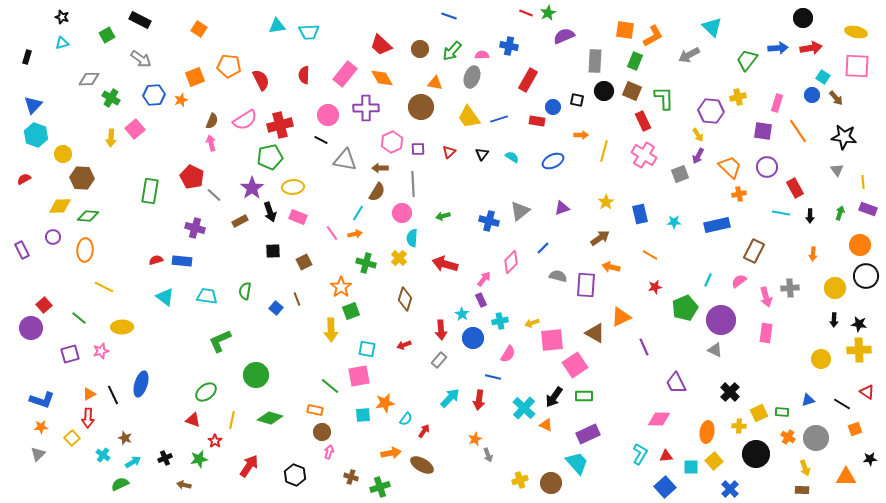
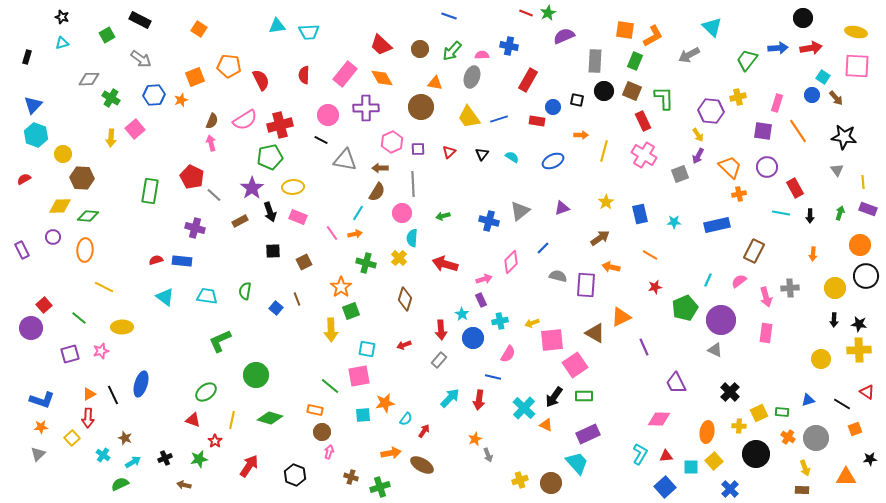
pink arrow at (484, 279): rotated 35 degrees clockwise
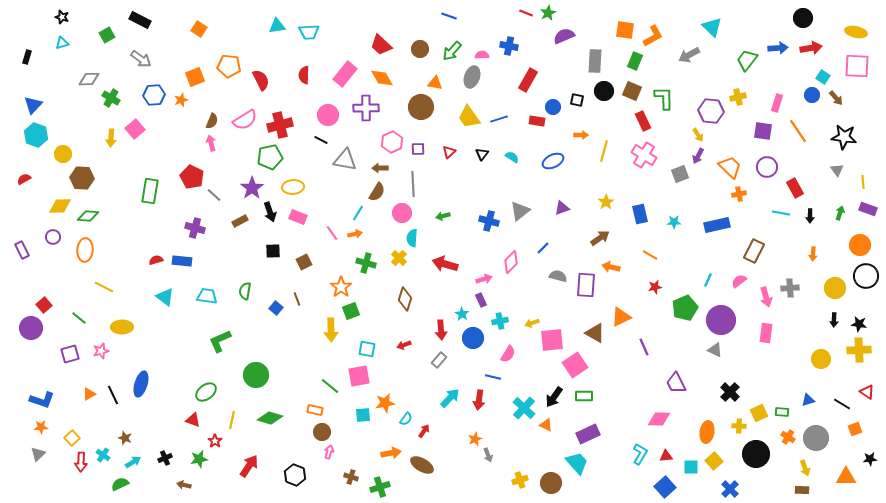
red arrow at (88, 418): moved 7 px left, 44 px down
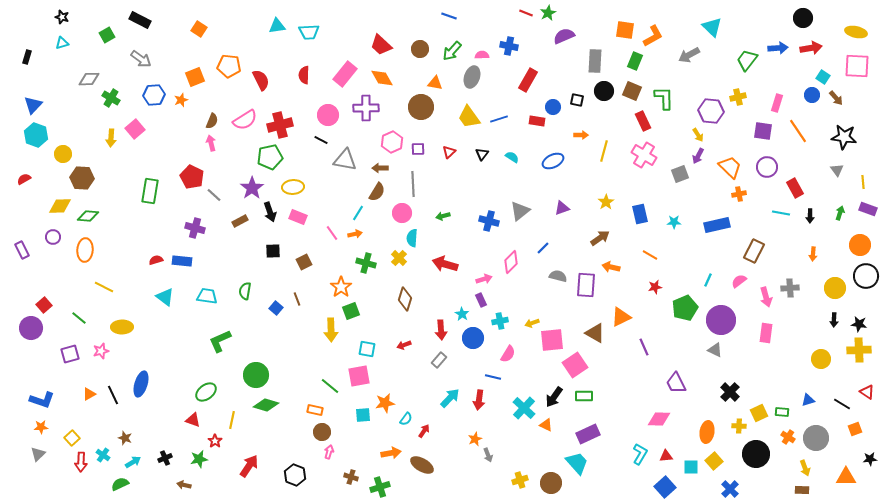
green diamond at (270, 418): moved 4 px left, 13 px up
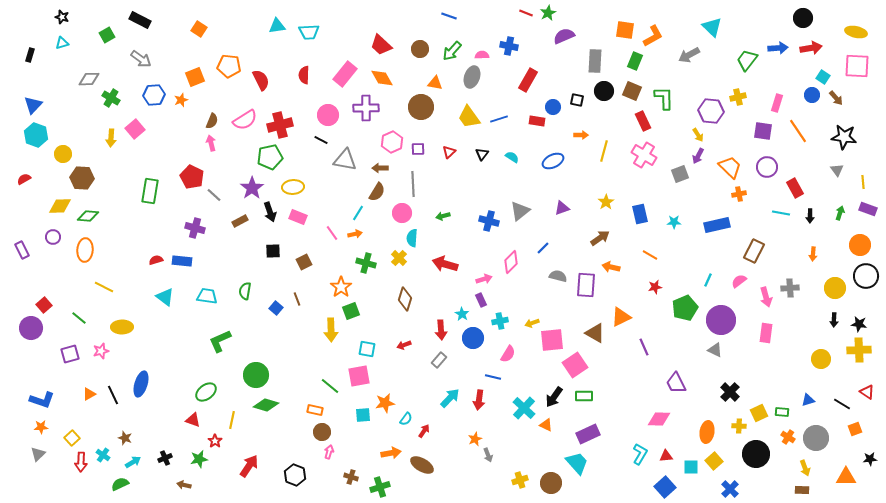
black rectangle at (27, 57): moved 3 px right, 2 px up
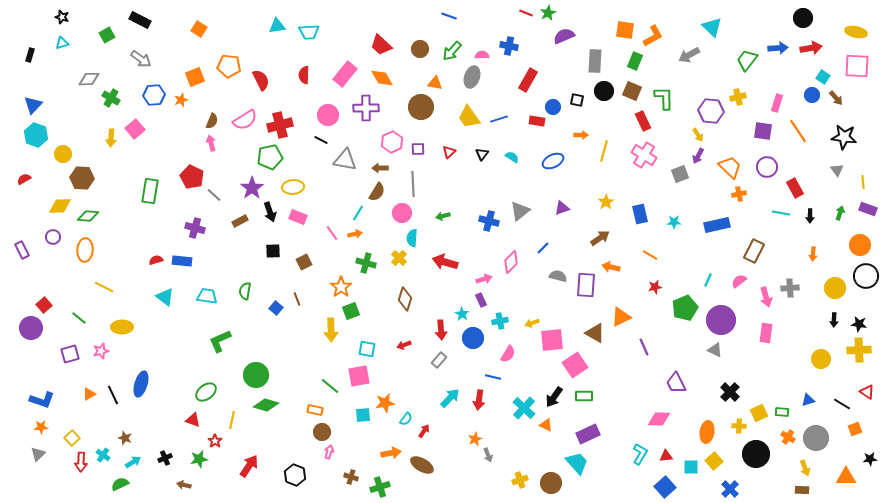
red arrow at (445, 264): moved 2 px up
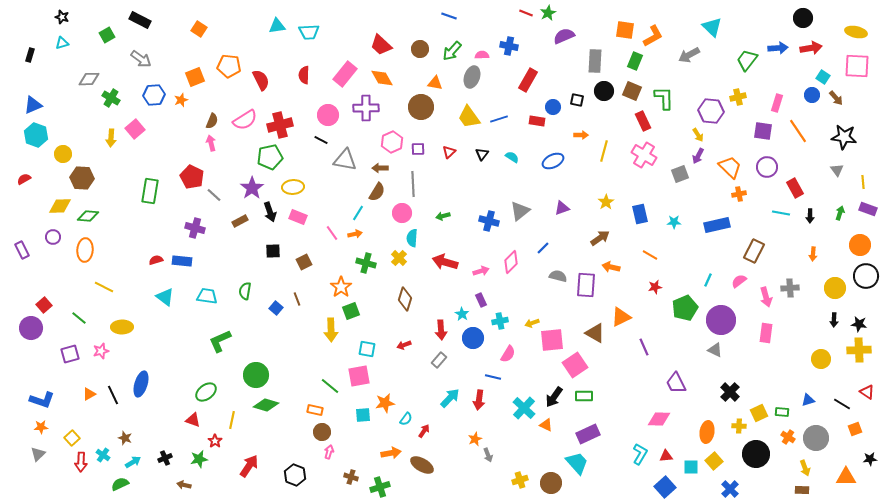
blue triangle at (33, 105): rotated 24 degrees clockwise
pink arrow at (484, 279): moved 3 px left, 8 px up
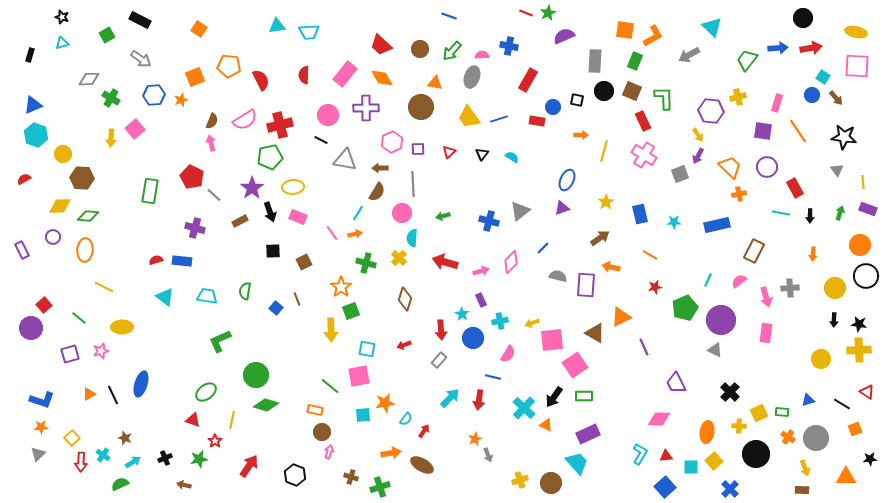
blue ellipse at (553, 161): moved 14 px right, 19 px down; rotated 40 degrees counterclockwise
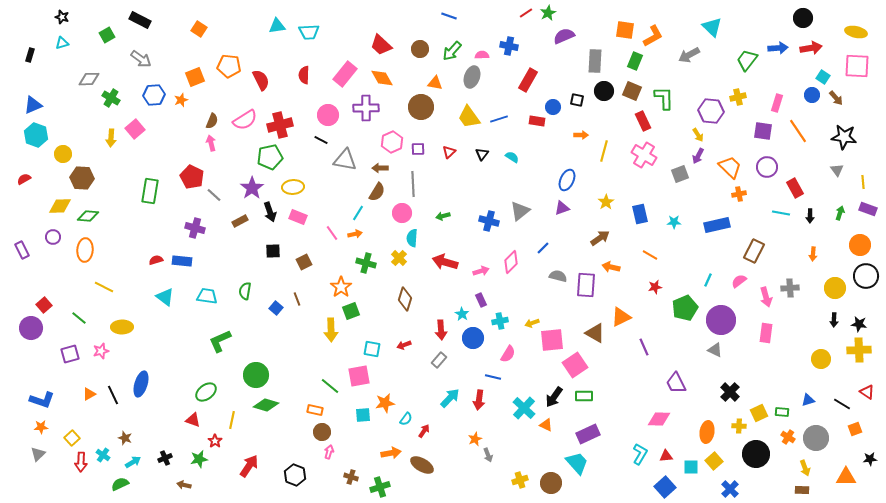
red line at (526, 13): rotated 56 degrees counterclockwise
cyan square at (367, 349): moved 5 px right
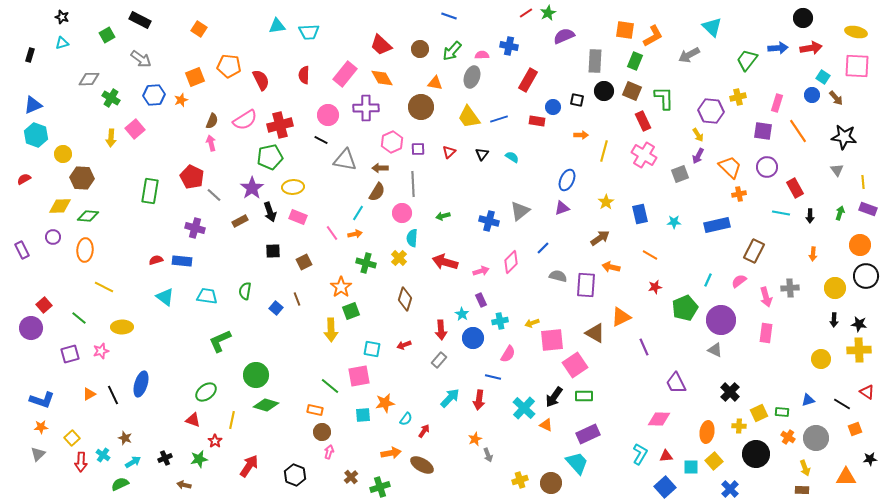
brown cross at (351, 477): rotated 32 degrees clockwise
